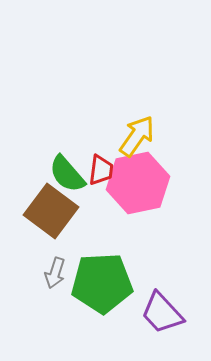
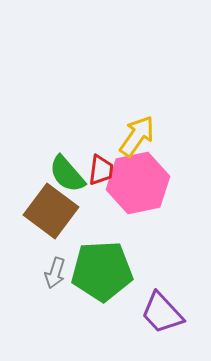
green pentagon: moved 12 px up
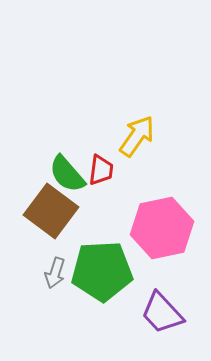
pink hexagon: moved 24 px right, 45 px down
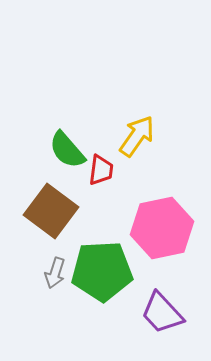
green semicircle: moved 24 px up
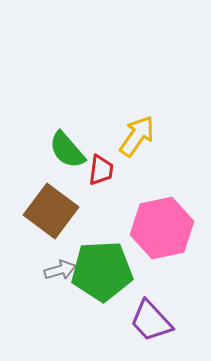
gray arrow: moved 5 px right, 3 px up; rotated 124 degrees counterclockwise
purple trapezoid: moved 11 px left, 8 px down
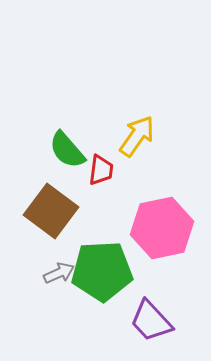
gray arrow: moved 1 px left, 3 px down; rotated 8 degrees counterclockwise
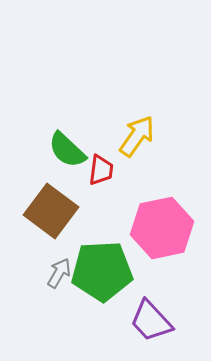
green semicircle: rotated 6 degrees counterclockwise
gray arrow: rotated 36 degrees counterclockwise
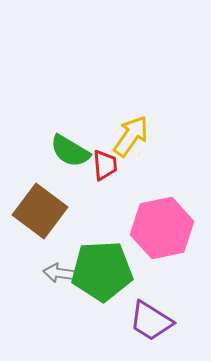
yellow arrow: moved 6 px left
green semicircle: moved 3 px right, 1 px down; rotated 12 degrees counterclockwise
red trapezoid: moved 4 px right, 5 px up; rotated 12 degrees counterclockwise
brown square: moved 11 px left
gray arrow: rotated 112 degrees counterclockwise
purple trapezoid: rotated 15 degrees counterclockwise
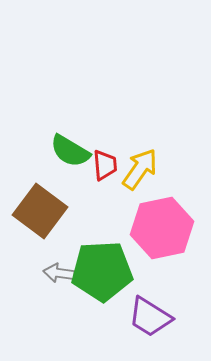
yellow arrow: moved 9 px right, 33 px down
purple trapezoid: moved 1 px left, 4 px up
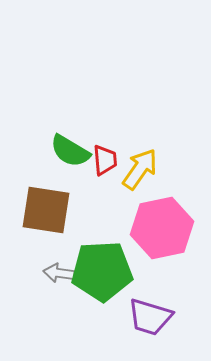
red trapezoid: moved 5 px up
brown square: moved 6 px right, 1 px up; rotated 28 degrees counterclockwise
purple trapezoid: rotated 15 degrees counterclockwise
